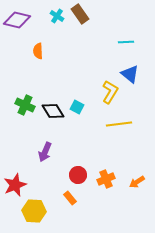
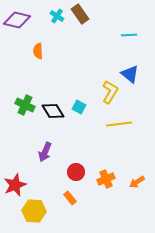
cyan line: moved 3 px right, 7 px up
cyan square: moved 2 px right
red circle: moved 2 px left, 3 px up
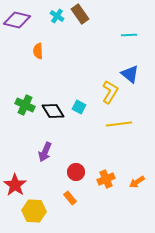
red star: rotated 15 degrees counterclockwise
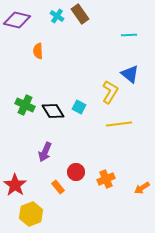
orange arrow: moved 5 px right, 6 px down
orange rectangle: moved 12 px left, 11 px up
yellow hexagon: moved 3 px left, 3 px down; rotated 25 degrees counterclockwise
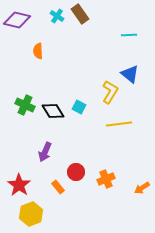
red star: moved 4 px right
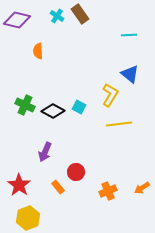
yellow L-shape: moved 3 px down
black diamond: rotated 30 degrees counterclockwise
orange cross: moved 2 px right, 12 px down
yellow hexagon: moved 3 px left, 4 px down
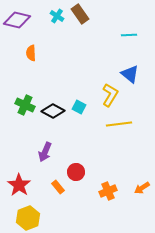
orange semicircle: moved 7 px left, 2 px down
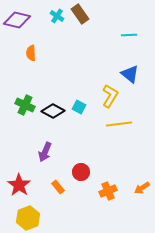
yellow L-shape: moved 1 px down
red circle: moved 5 px right
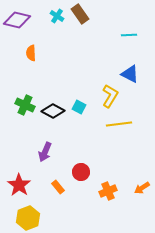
blue triangle: rotated 12 degrees counterclockwise
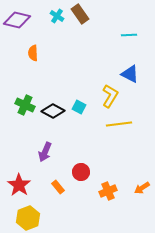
orange semicircle: moved 2 px right
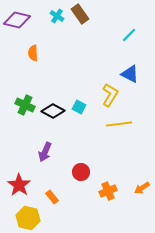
cyan line: rotated 42 degrees counterclockwise
yellow L-shape: moved 1 px up
orange rectangle: moved 6 px left, 10 px down
yellow hexagon: rotated 25 degrees counterclockwise
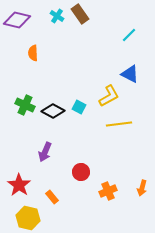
yellow L-shape: moved 1 px left, 1 px down; rotated 30 degrees clockwise
orange arrow: rotated 42 degrees counterclockwise
